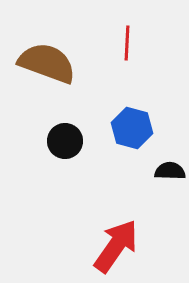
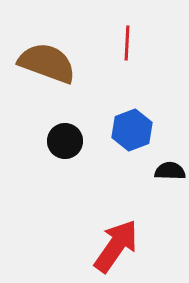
blue hexagon: moved 2 px down; rotated 24 degrees clockwise
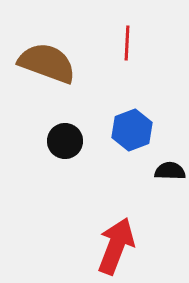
red arrow: rotated 14 degrees counterclockwise
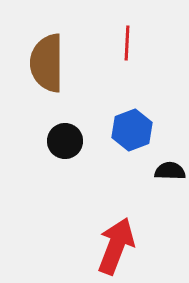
brown semicircle: rotated 110 degrees counterclockwise
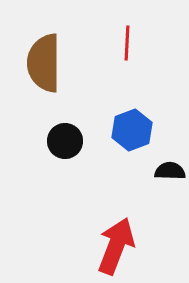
brown semicircle: moved 3 px left
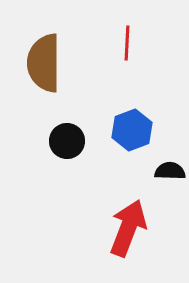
black circle: moved 2 px right
red arrow: moved 12 px right, 18 px up
